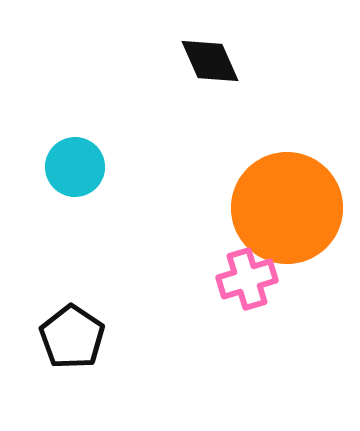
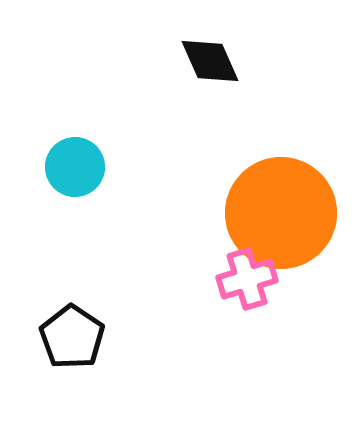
orange circle: moved 6 px left, 5 px down
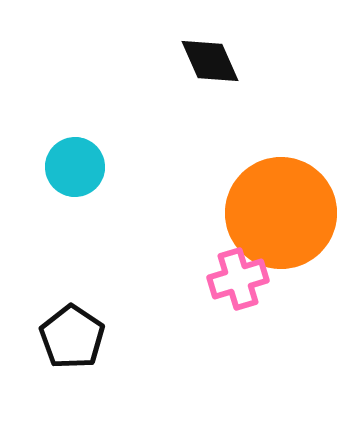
pink cross: moved 9 px left
